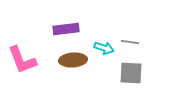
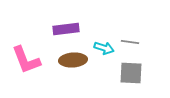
pink L-shape: moved 4 px right
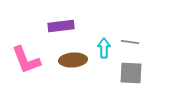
purple rectangle: moved 5 px left, 3 px up
cyan arrow: rotated 108 degrees counterclockwise
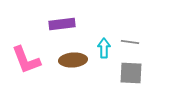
purple rectangle: moved 1 px right, 2 px up
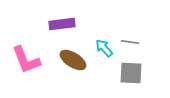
cyan arrow: rotated 42 degrees counterclockwise
brown ellipse: rotated 36 degrees clockwise
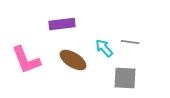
gray square: moved 6 px left, 5 px down
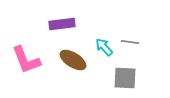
cyan arrow: moved 1 px up
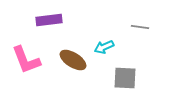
purple rectangle: moved 13 px left, 4 px up
gray line: moved 10 px right, 15 px up
cyan arrow: rotated 72 degrees counterclockwise
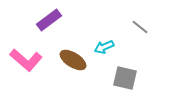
purple rectangle: rotated 30 degrees counterclockwise
gray line: rotated 30 degrees clockwise
pink L-shape: rotated 28 degrees counterclockwise
gray square: rotated 10 degrees clockwise
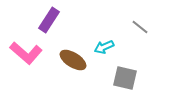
purple rectangle: rotated 20 degrees counterclockwise
pink L-shape: moved 7 px up
